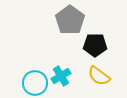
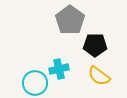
cyan cross: moved 2 px left, 7 px up; rotated 18 degrees clockwise
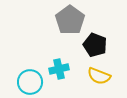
black pentagon: rotated 20 degrees clockwise
yellow semicircle: rotated 15 degrees counterclockwise
cyan circle: moved 5 px left, 1 px up
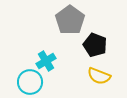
cyan cross: moved 13 px left, 8 px up; rotated 18 degrees counterclockwise
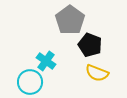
black pentagon: moved 5 px left
cyan cross: rotated 24 degrees counterclockwise
yellow semicircle: moved 2 px left, 3 px up
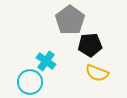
black pentagon: rotated 25 degrees counterclockwise
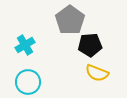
cyan cross: moved 21 px left, 16 px up; rotated 24 degrees clockwise
cyan circle: moved 2 px left
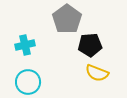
gray pentagon: moved 3 px left, 1 px up
cyan cross: rotated 18 degrees clockwise
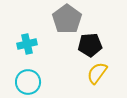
cyan cross: moved 2 px right, 1 px up
yellow semicircle: rotated 105 degrees clockwise
